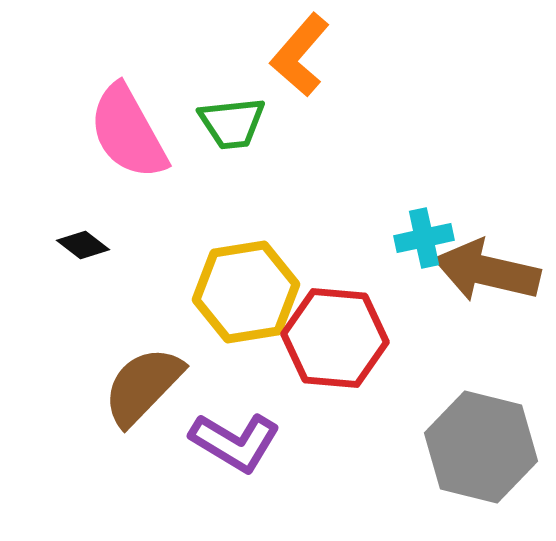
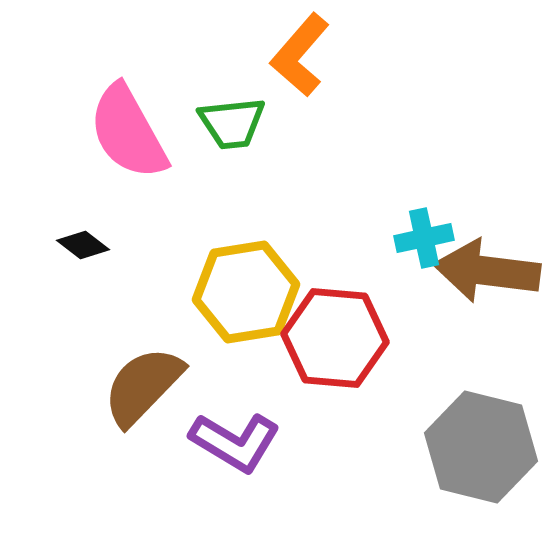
brown arrow: rotated 6 degrees counterclockwise
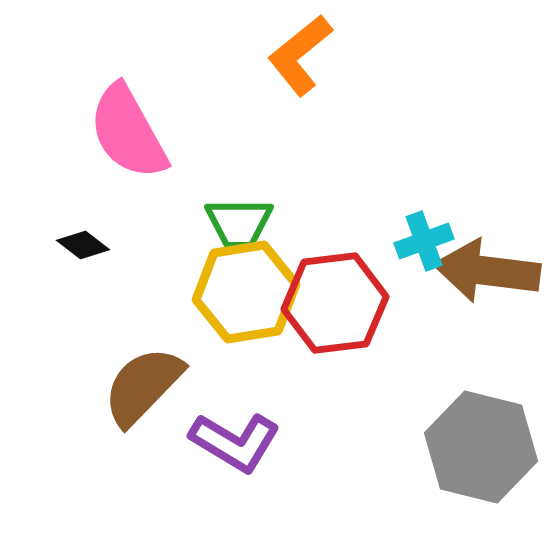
orange L-shape: rotated 10 degrees clockwise
green trapezoid: moved 7 px right, 100 px down; rotated 6 degrees clockwise
cyan cross: moved 3 px down; rotated 8 degrees counterclockwise
red hexagon: moved 35 px up; rotated 12 degrees counterclockwise
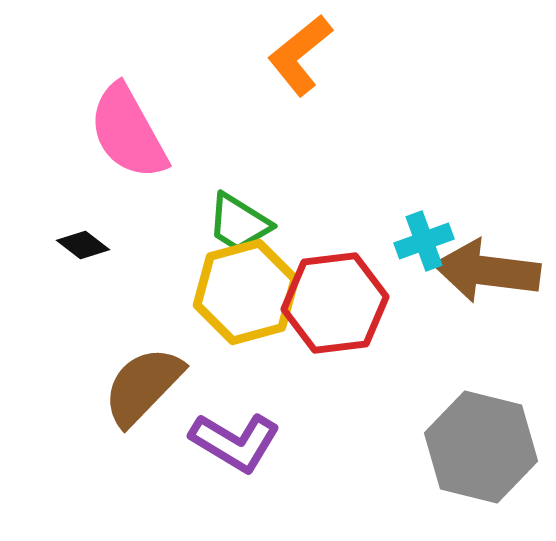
green trapezoid: rotated 32 degrees clockwise
yellow hexagon: rotated 6 degrees counterclockwise
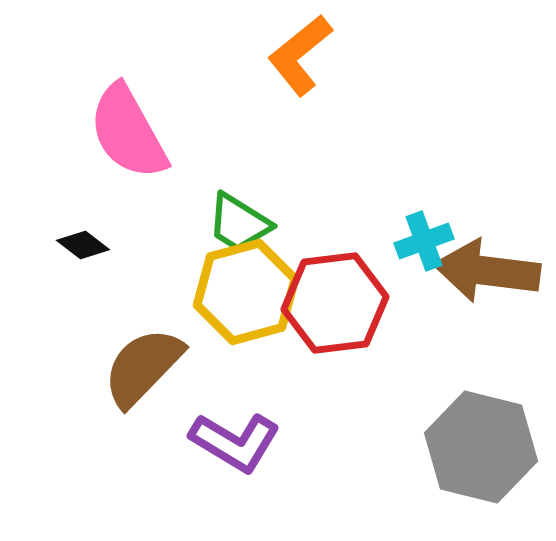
brown semicircle: moved 19 px up
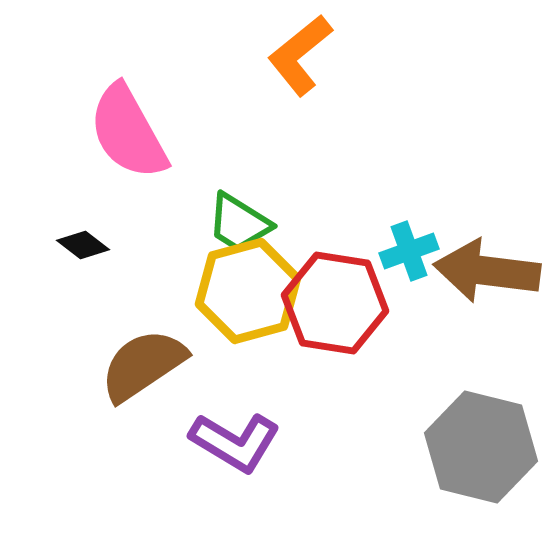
cyan cross: moved 15 px left, 10 px down
yellow hexagon: moved 2 px right, 1 px up
red hexagon: rotated 16 degrees clockwise
brown semicircle: moved 2 px up; rotated 12 degrees clockwise
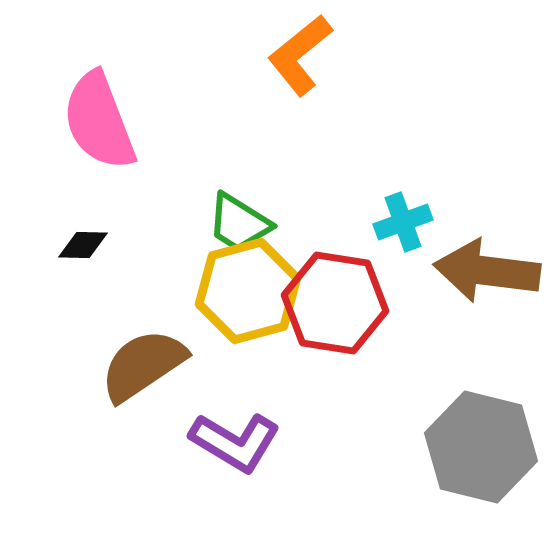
pink semicircle: moved 29 px left, 11 px up; rotated 8 degrees clockwise
black diamond: rotated 36 degrees counterclockwise
cyan cross: moved 6 px left, 29 px up
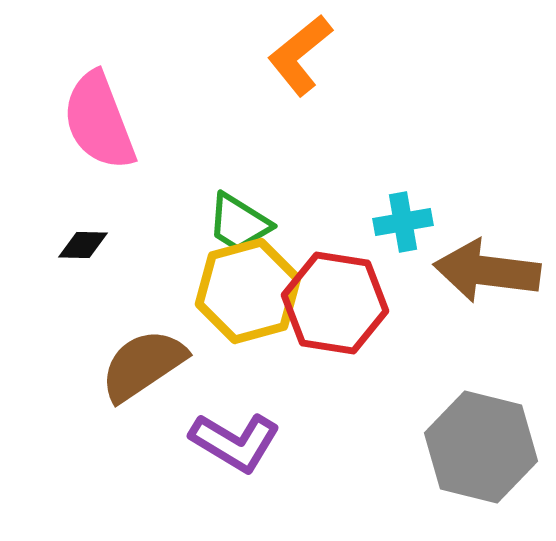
cyan cross: rotated 10 degrees clockwise
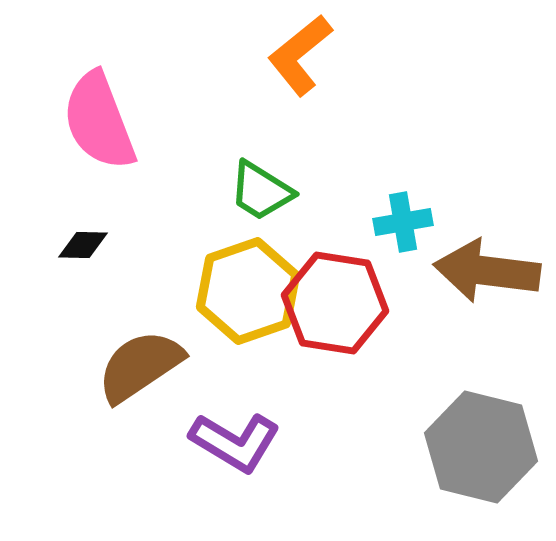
green trapezoid: moved 22 px right, 32 px up
yellow hexagon: rotated 4 degrees counterclockwise
brown semicircle: moved 3 px left, 1 px down
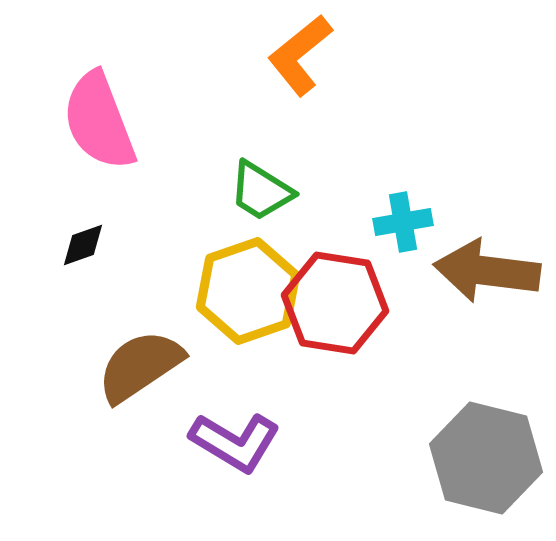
black diamond: rotated 21 degrees counterclockwise
gray hexagon: moved 5 px right, 11 px down
